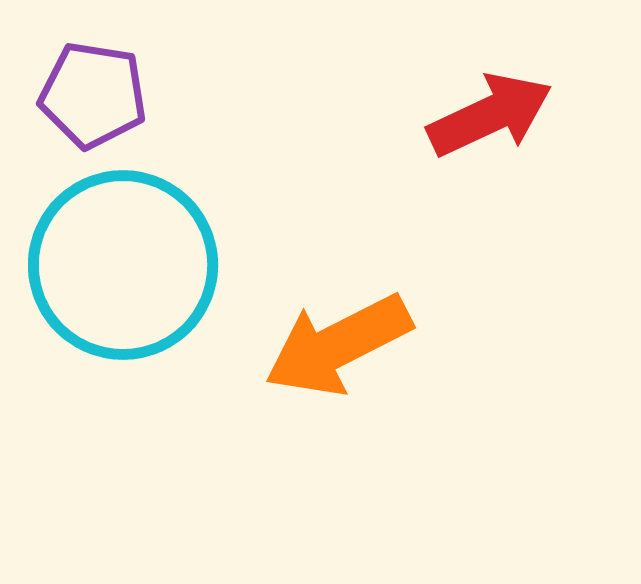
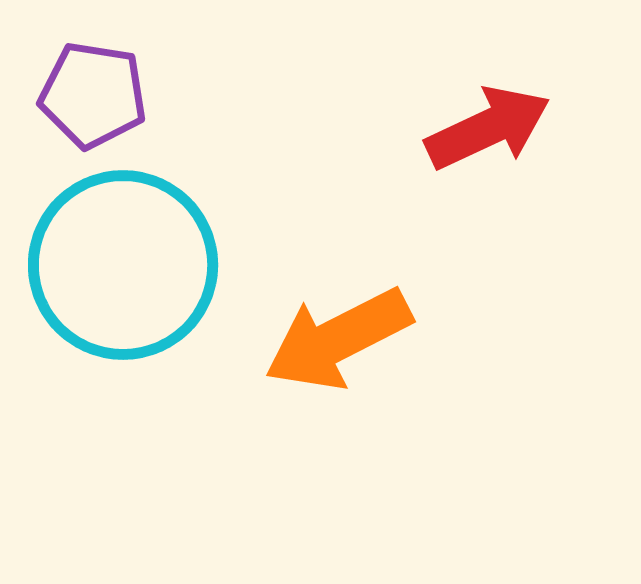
red arrow: moved 2 px left, 13 px down
orange arrow: moved 6 px up
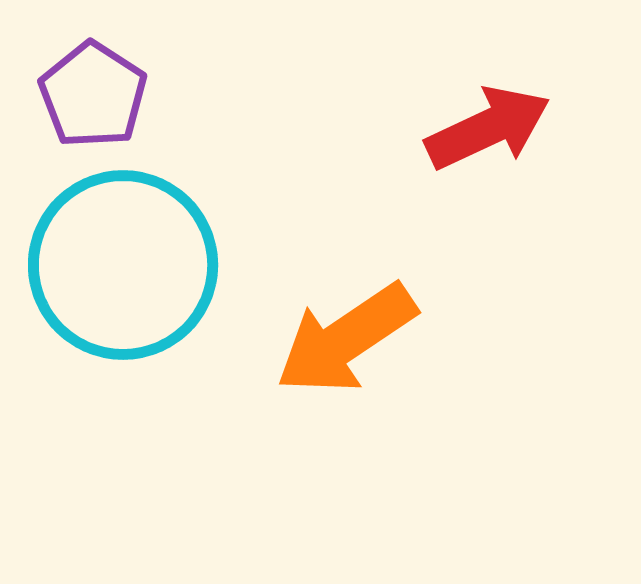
purple pentagon: rotated 24 degrees clockwise
orange arrow: moved 8 px right; rotated 7 degrees counterclockwise
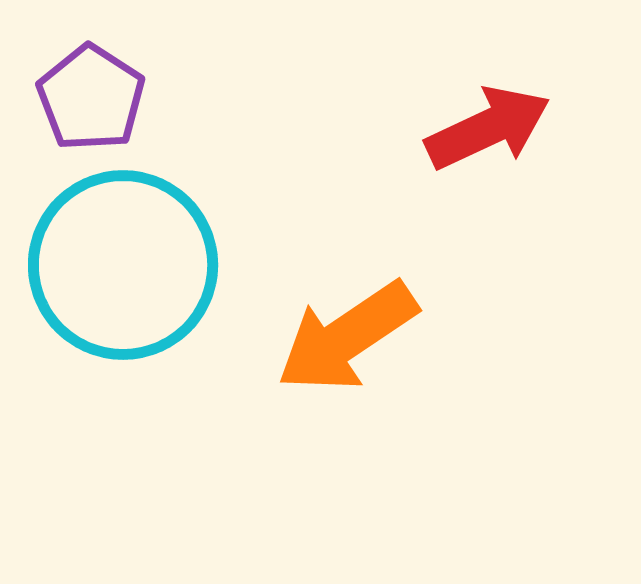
purple pentagon: moved 2 px left, 3 px down
orange arrow: moved 1 px right, 2 px up
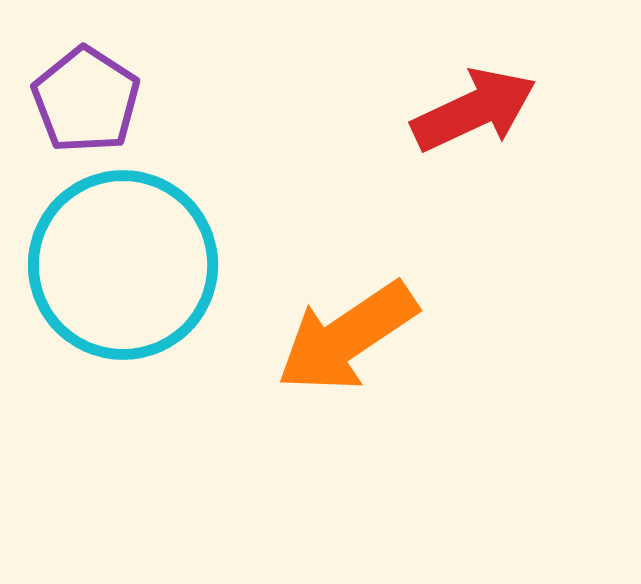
purple pentagon: moved 5 px left, 2 px down
red arrow: moved 14 px left, 18 px up
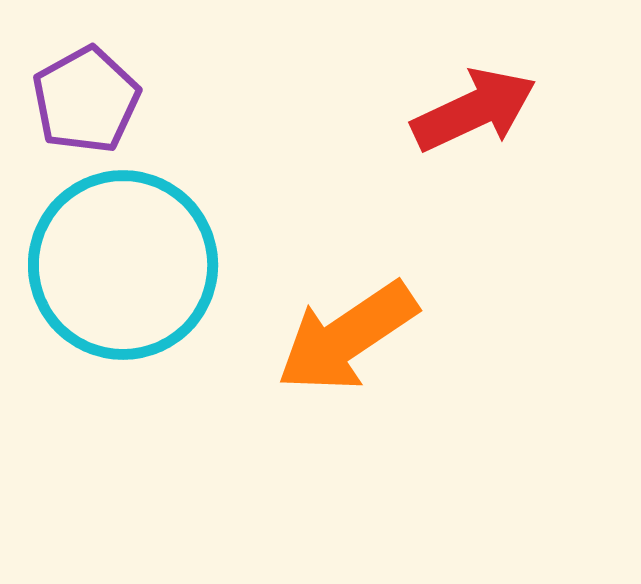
purple pentagon: rotated 10 degrees clockwise
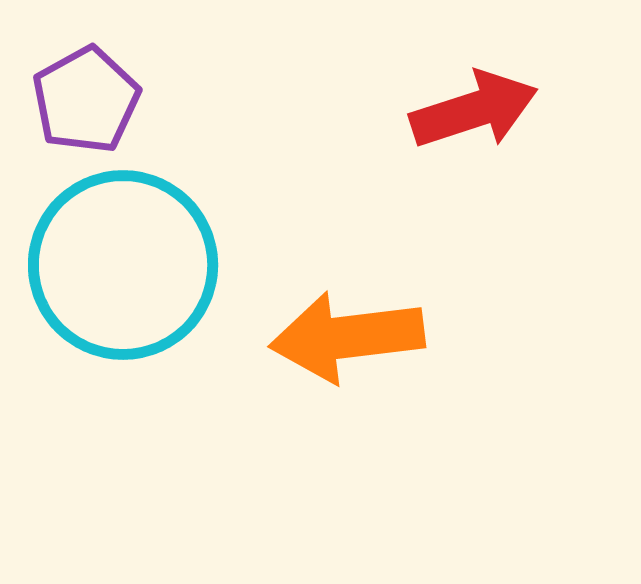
red arrow: rotated 7 degrees clockwise
orange arrow: rotated 27 degrees clockwise
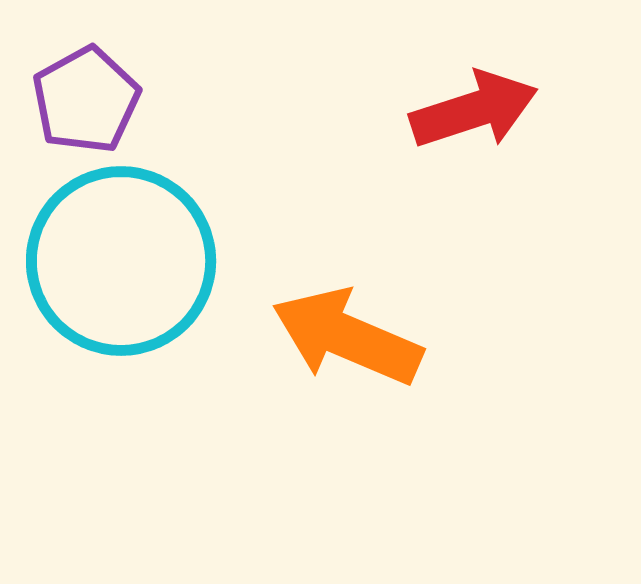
cyan circle: moved 2 px left, 4 px up
orange arrow: rotated 30 degrees clockwise
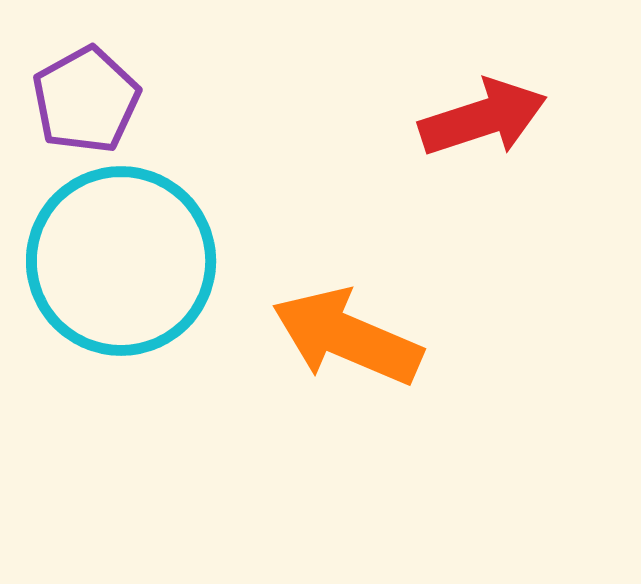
red arrow: moved 9 px right, 8 px down
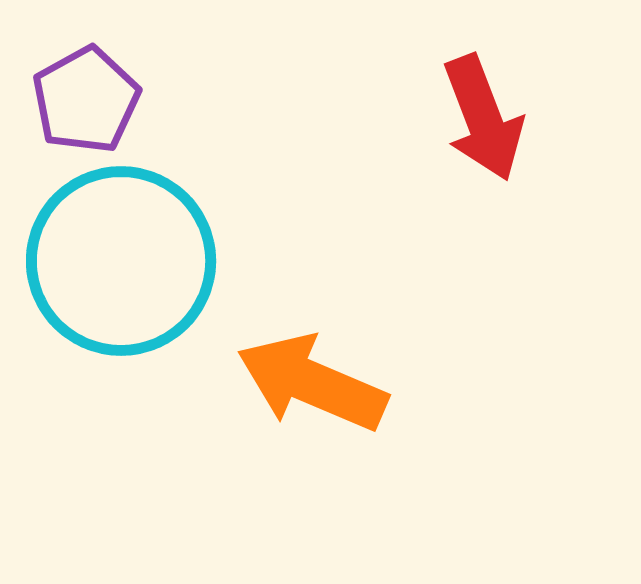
red arrow: rotated 87 degrees clockwise
orange arrow: moved 35 px left, 46 px down
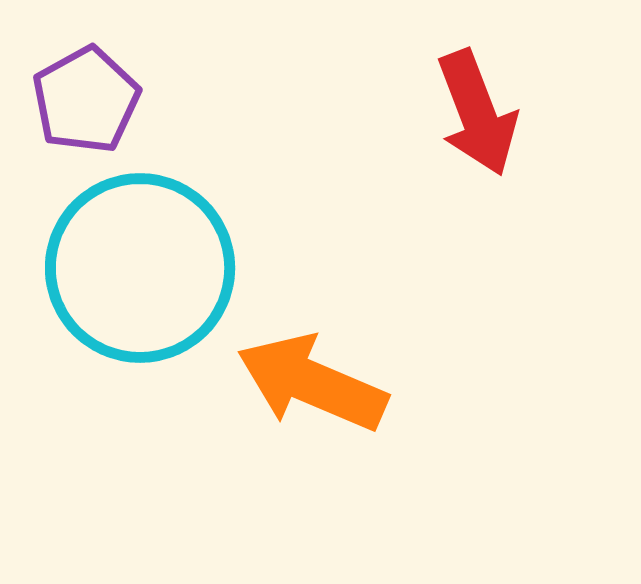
red arrow: moved 6 px left, 5 px up
cyan circle: moved 19 px right, 7 px down
